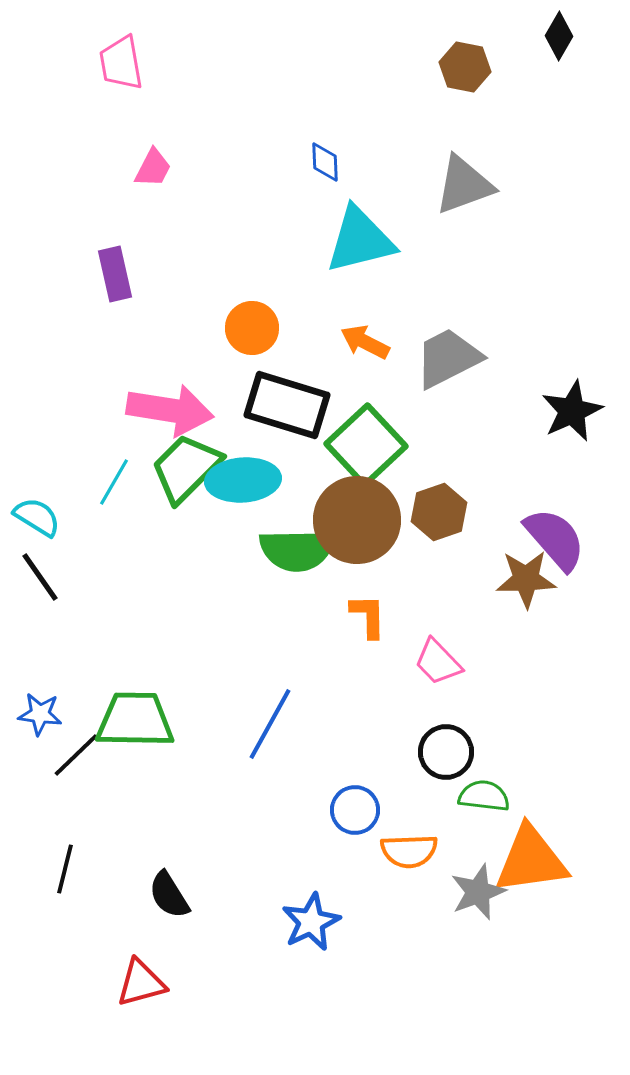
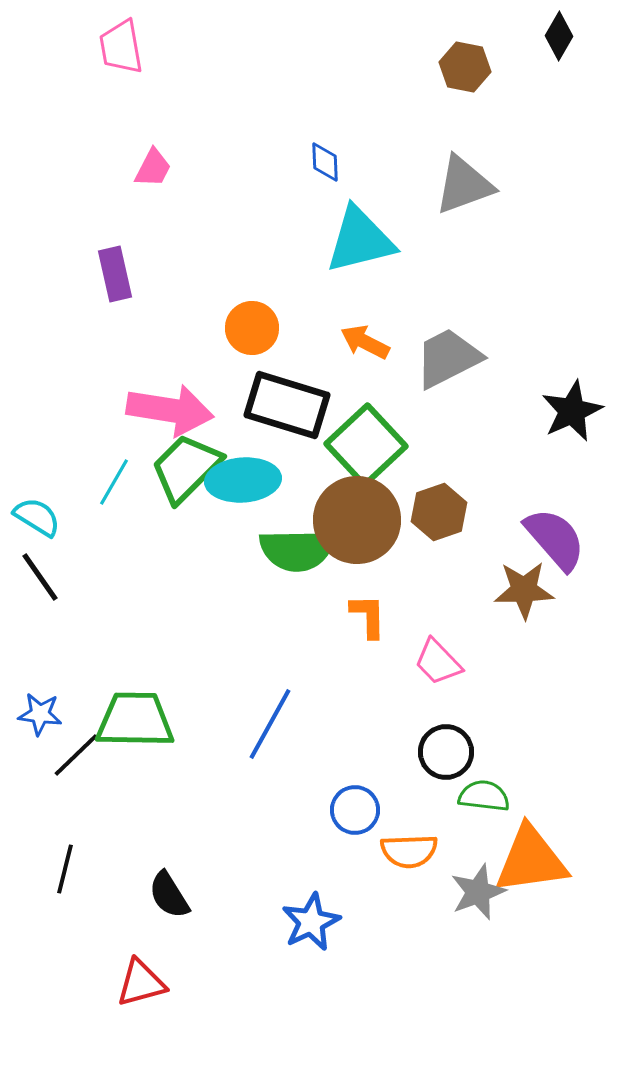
pink trapezoid at (121, 63): moved 16 px up
brown star at (526, 579): moved 2 px left, 11 px down
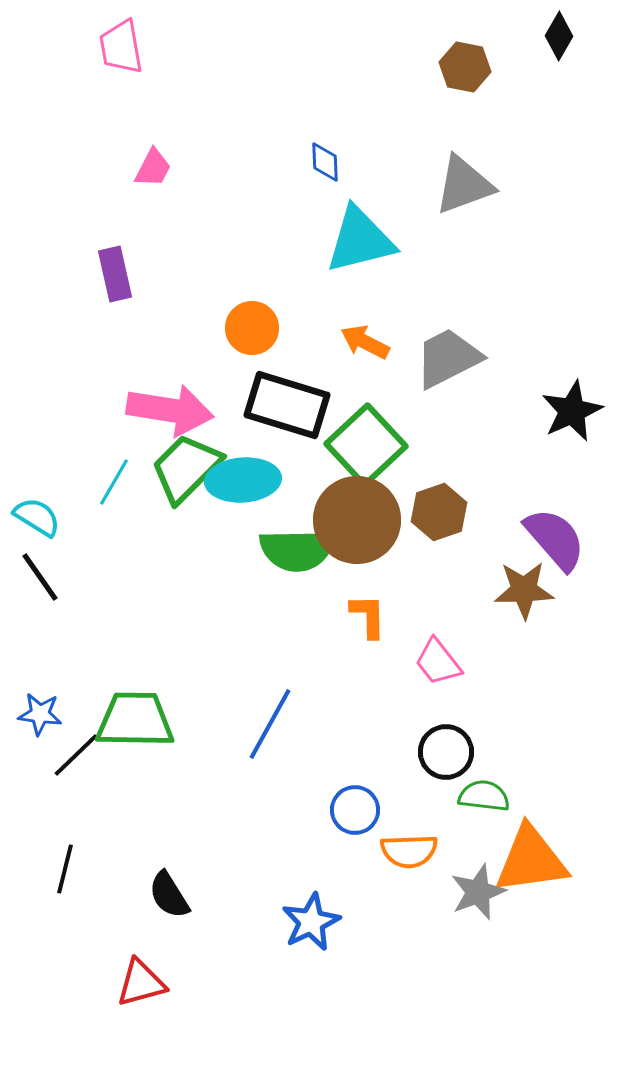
pink trapezoid at (438, 662): rotated 6 degrees clockwise
